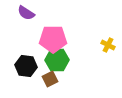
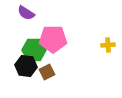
yellow cross: rotated 32 degrees counterclockwise
green hexagon: moved 23 px left, 10 px up
brown square: moved 3 px left, 7 px up
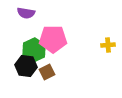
purple semicircle: rotated 24 degrees counterclockwise
green hexagon: rotated 25 degrees counterclockwise
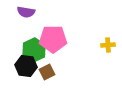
purple semicircle: moved 1 px up
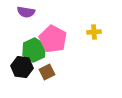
pink pentagon: rotated 28 degrees clockwise
yellow cross: moved 14 px left, 13 px up
black hexagon: moved 4 px left, 1 px down
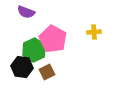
purple semicircle: rotated 12 degrees clockwise
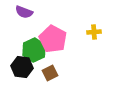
purple semicircle: moved 2 px left
brown square: moved 3 px right, 1 px down
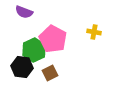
yellow cross: rotated 16 degrees clockwise
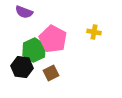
brown square: moved 1 px right
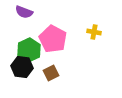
green hexagon: moved 5 px left
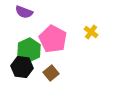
yellow cross: moved 3 px left; rotated 24 degrees clockwise
brown square: rotated 14 degrees counterclockwise
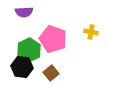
purple semicircle: rotated 24 degrees counterclockwise
yellow cross: rotated 24 degrees counterclockwise
pink pentagon: rotated 8 degrees counterclockwise
